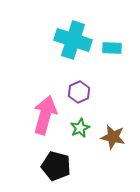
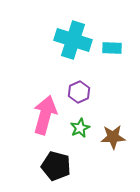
brown star: rotated 15 degrees counterclockwise
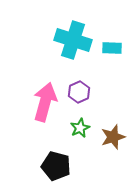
pink arrow: moved 13 px up
brown star: rotated 15 degrees counterclockwise
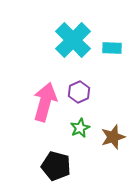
cyan cross: rotated 27 degrees clockwise
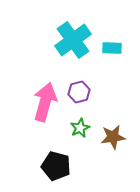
cyan cross: rotated 9 degrees clockwise
purple hexagon: rotated 10 degrees clockwise
brown star: rotated 10 degrees clockwise
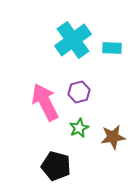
pink arrow: rotated 42 degrees counterclockwise
green star: moved 1 px left
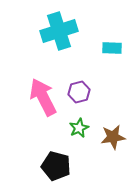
cyan cross: moved 14 px left, 9 px up; rotated 18 degrees clockwise
pink arrow: moved 2 px left, 5 px up
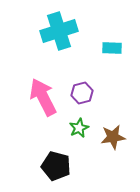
purple hexagon: moved 3 px right, 1 px down
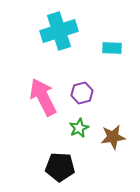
black pentagon: moved 4 px right, 1 px down; rotated 12 degrees counterclockwise
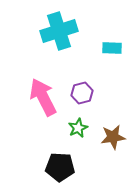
green star: moved 1 px left
